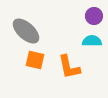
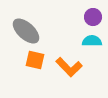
purple circle: moved 1 px left, 1 px down
orange L-shape: rotated 32 degrees counterclockwise
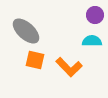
purple circle: moved 2 px right, 2 px up
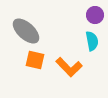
cyan semicircle: rotated 78 degrees clockwise
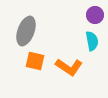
gray ellipse: rotated 68 degrees clockwise
orange square: moved 1 px down
orange L-shape: rotated 12 degrees counterclockwise
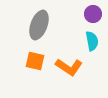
purple circle: moved 2 px left, 1 px up
gray ellipse: moved 13 px right, 6 px up
